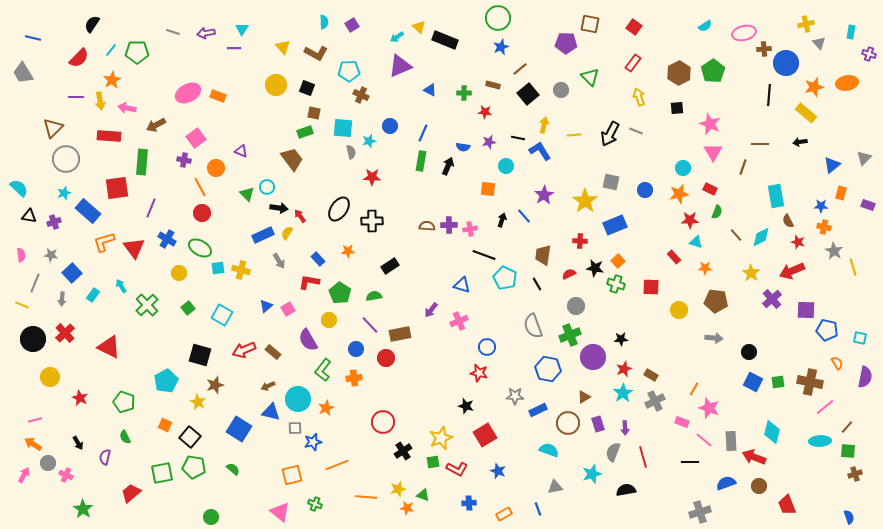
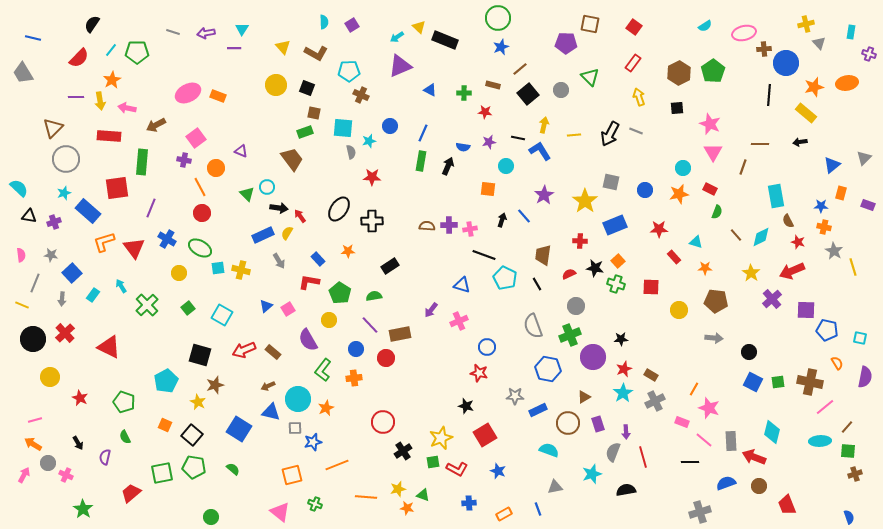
red star at (690, 220): moved 31 px left, 9 px down
purple arrow at (625, 428): moved 1 px right, 4 px down
black square at (190, 437): moved 2 px right, 2 px up
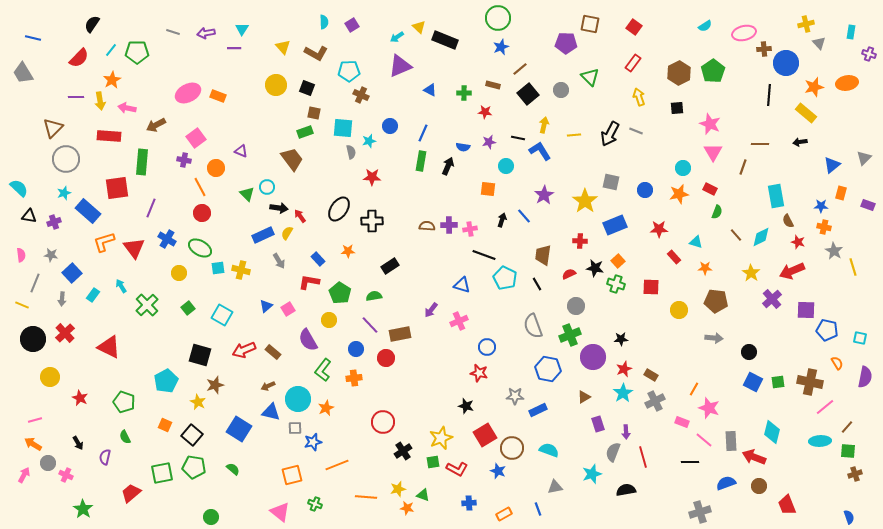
brown circle at (568, 423): moved 56 px left, 25 px down
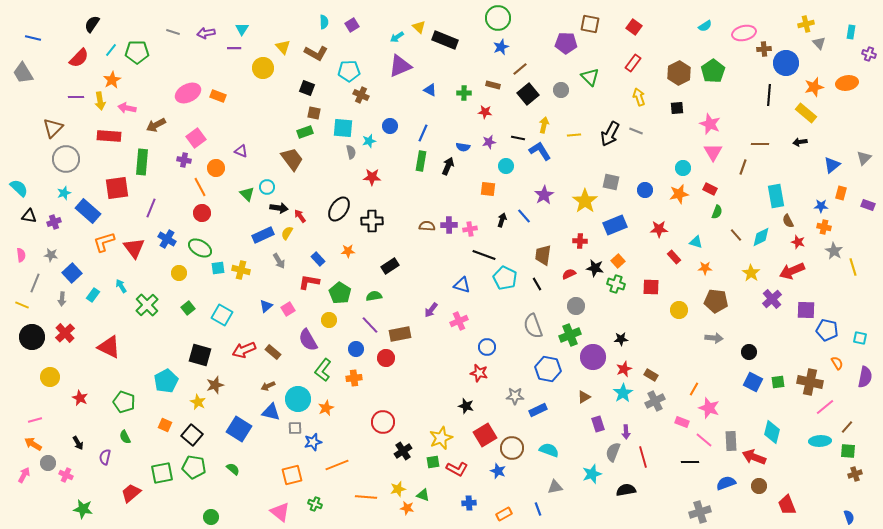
yellow circle at (276, 85): moved 13 px left, 17 px up
black circle at (33, 339): moved 1 px left, 2 px up
green star at (83, 509): rotated 24 degrees counterclockwise
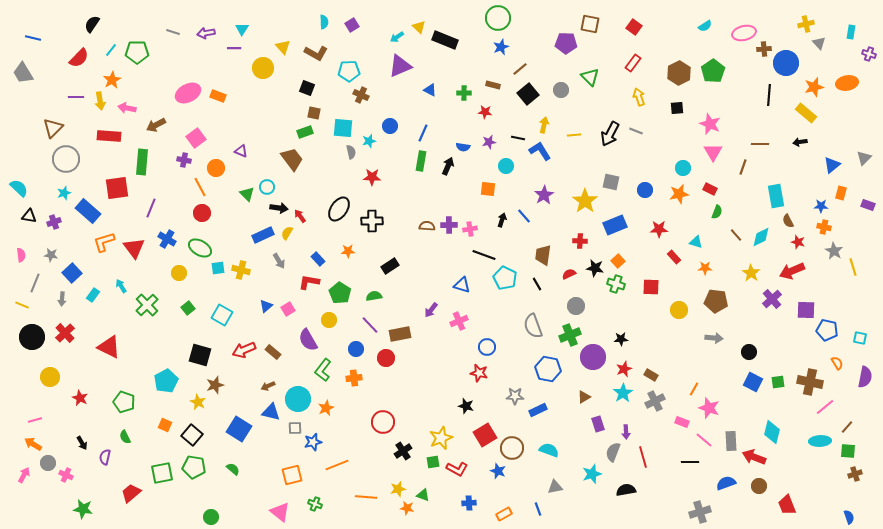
black arrow at (78, 443): moved 4 px right
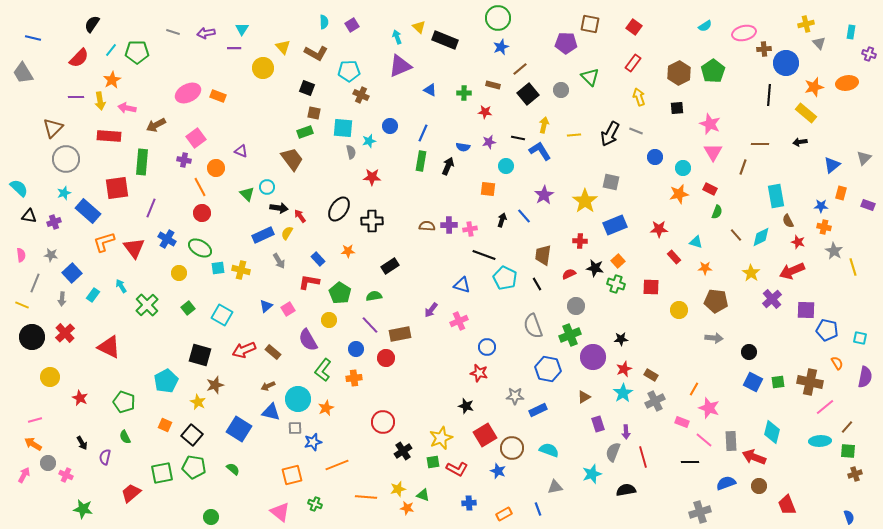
cyan arrow at (397, 37): rotated 104 degrees clockwise
blue circle at (645, 190): moved 10 px right, 33 px up
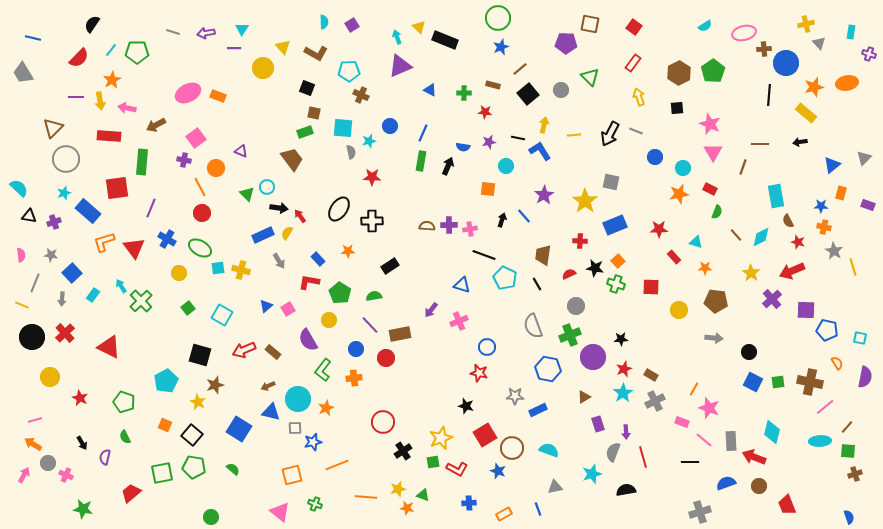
green cross at (147, 305): moved 6 px left, 4 px up
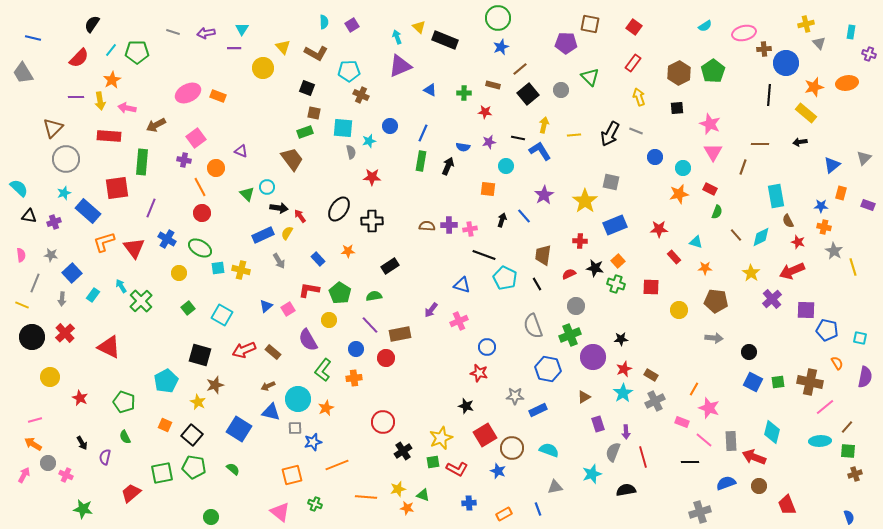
red L-shape at (309, 282): moved 8 px down
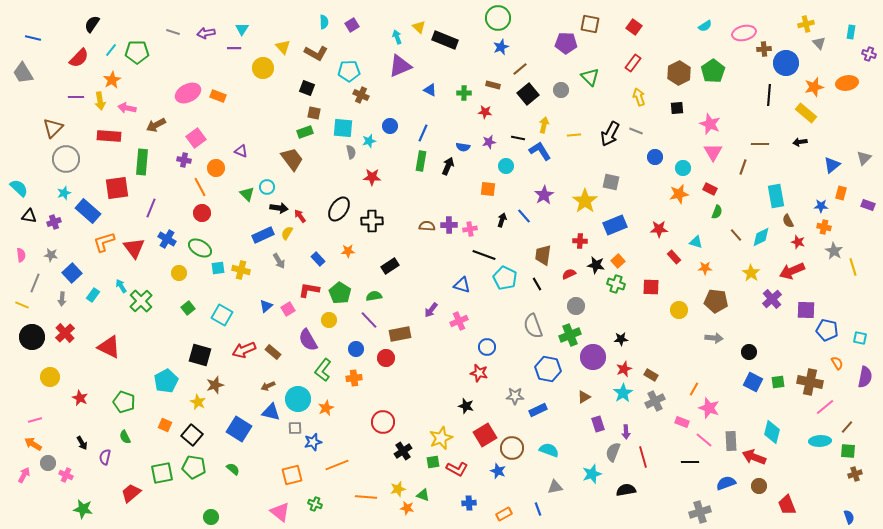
black star at (595, 268): moved 1 px right, 3 px up
purple line at (370, 325): moved 1 px left, 5 px up
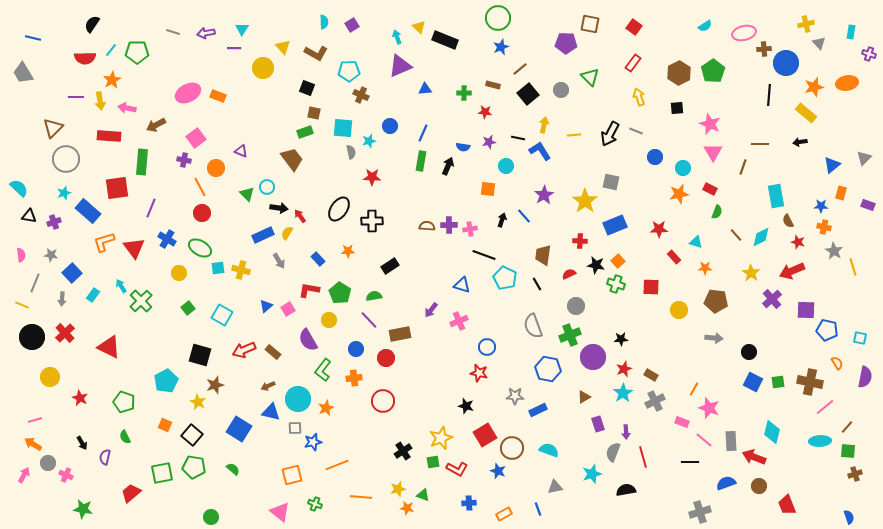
red semicircle at (79, 58): moved 6 px right; rotated 45 degrees clockwise
blue triangle at (430, 90): moved 5 px left, 1 px up; rotated 32 degrees counterclockwise
red circle at (383, 422): moved 21 px up
orange line at (366, 497): moved 5 px left
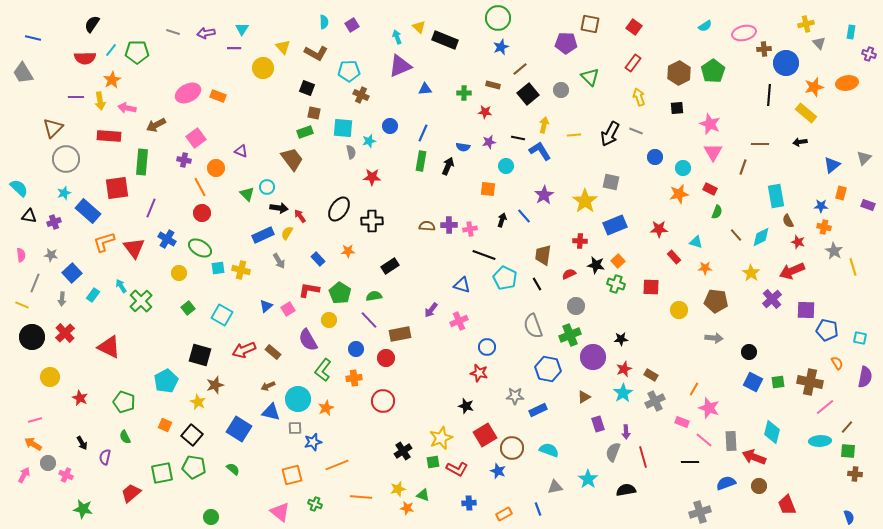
cyan star at (592, 474): moved 4 px left, 5 px down; rotated 18 degrees counterclockwise
brown cross at (855, 474): rotated 24 degrees clockwise
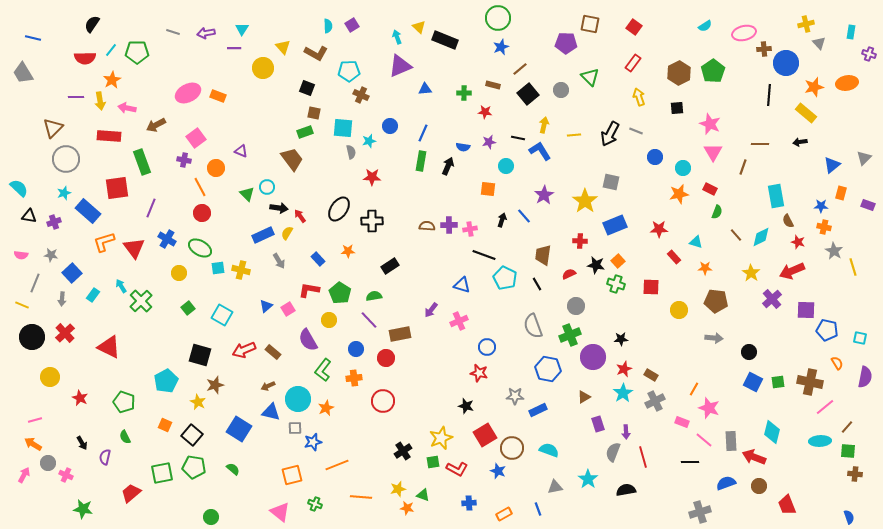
cyan semicircle at (324, 22): moved 4 px right, 4 px down
green rectangle at (142, 162): rotated 25 degrees counterclockwise
pink semicircle at (21, 255): rotated 104 degrees clockwise
